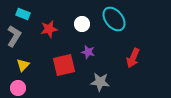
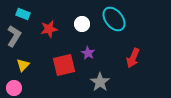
purple star: moved 1 px down; rotated 16 degrees clockwise
gray star: rotated 30 degrees clockwise
pink circle: moved 4 px left
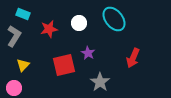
white circle: moved 3 px left, 1 px up
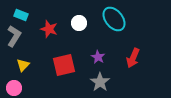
cyan rectangle: moved 2 px left, 1 px down
red star: rotated 30 degrees clockwise
purple star: moved 10 px right, 4 px down
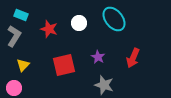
gray star: moved 4 px right, 3 px down; rotated 18 degrees counterclockwise
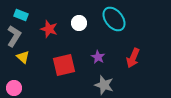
yellow triangle: moved 8 px up; rotated 32 degrees counterclockwise
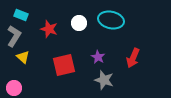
cyan ellipse: moved 3 px left, 1 px down; rotated 40 degrees counterclockwise
gray star: moved 5 px up
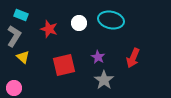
gray star: rotated 18 degrees clockwise
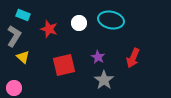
cyan rectangle: moved 2 px right
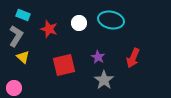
gray L-shape: moved 2 px right
